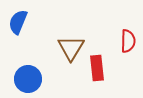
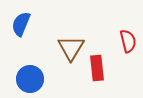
blue semicircle: moved 3 px right, 2 px down
red semicircle: rotated 15 degrees counterclockwise
blue circle: moved 2 px right
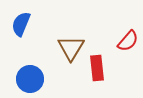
red semicircle: rotated 55 degrees clockwise
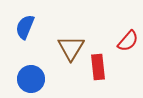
blue semicircle: moved 4 px right, 3 px down
red rectangle: moved 1 px right, 1 px up
blue circle: moved 1 px right
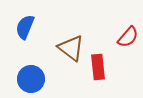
red semicircle: moved 4 px up
brown triangle: rotated 24 degrees counterclockwise
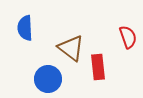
blue semicircle: moved 1 px down; rotated 25 degrees counterclockwise
red semicircle: rotated 60 degrees counterclockwise
blue circle: moved 17 px right
